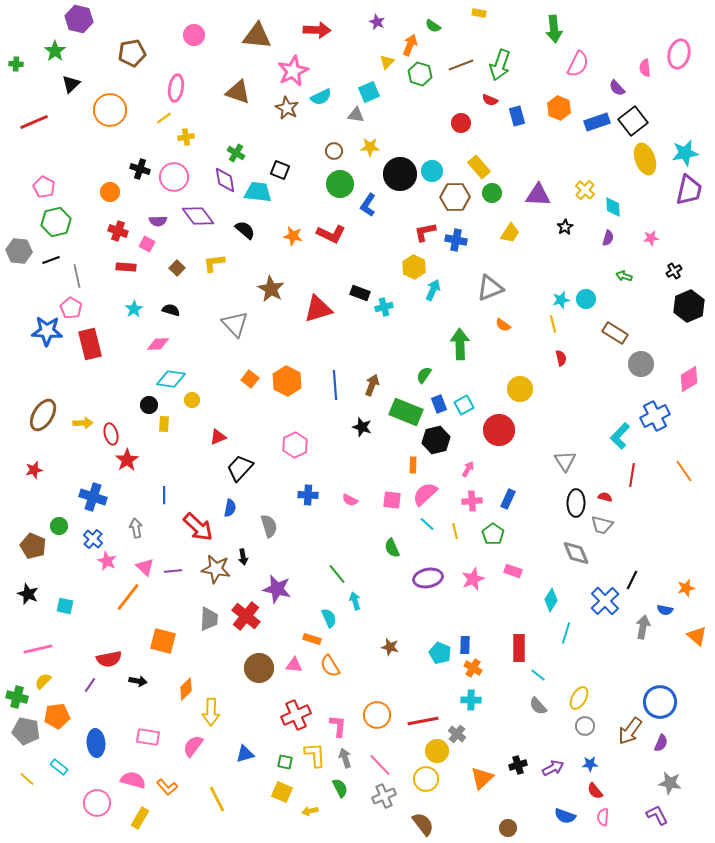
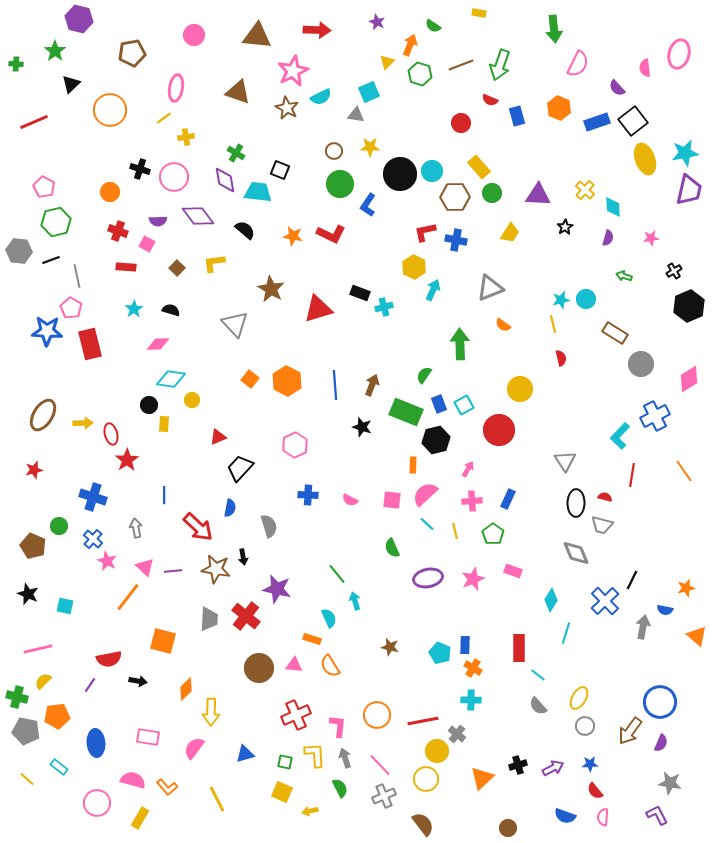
pink semicircle at (193, 746): moved 1 px right, 2 px down
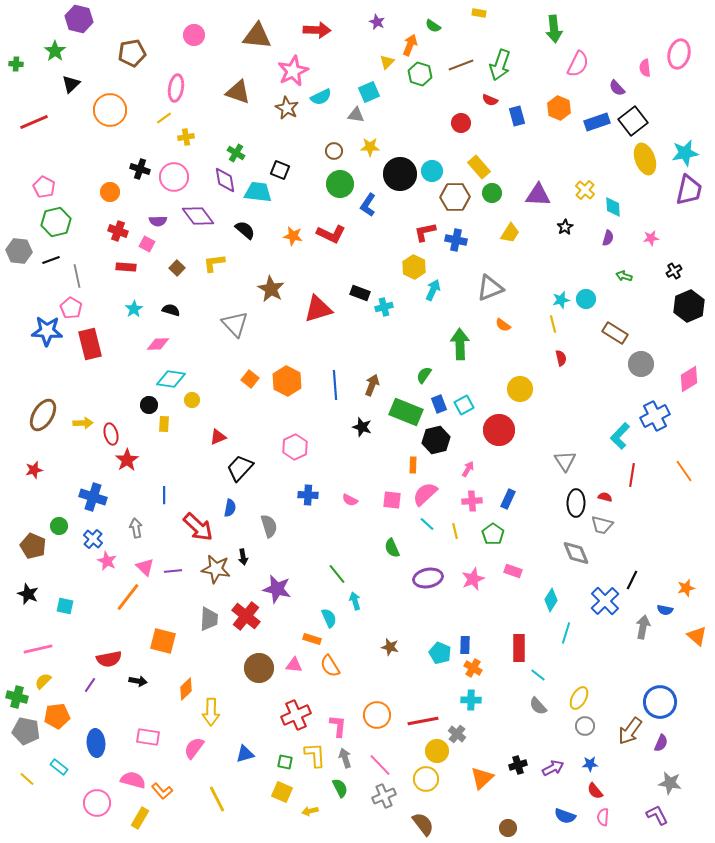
pink hexagon at (295, 445): moved 2 px down
orange L-shape at (167, 787): moved 5 px left, 4 px down
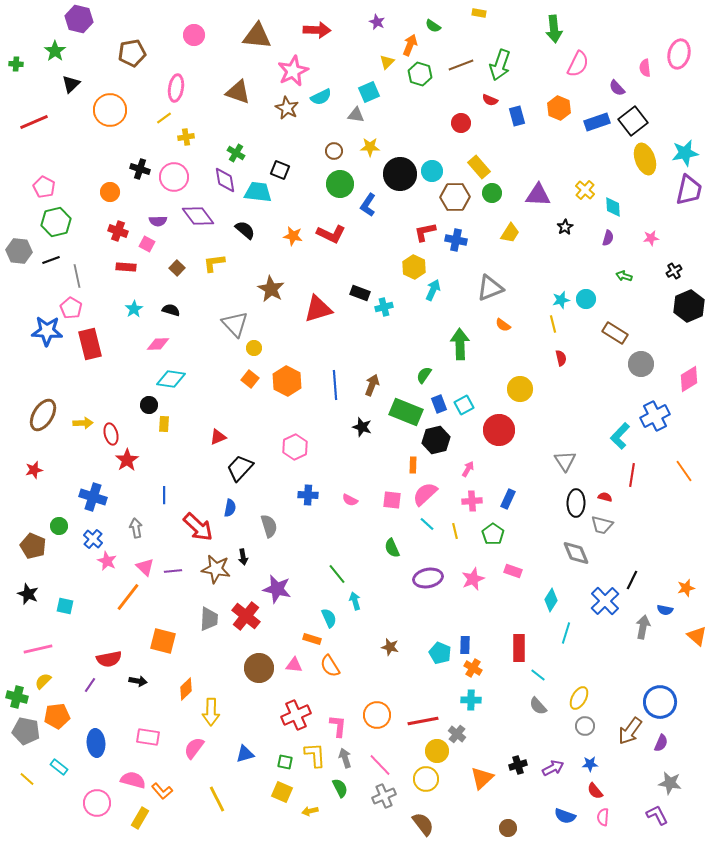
yellow circle at (192, 400): moved 62 px right, 52 px up
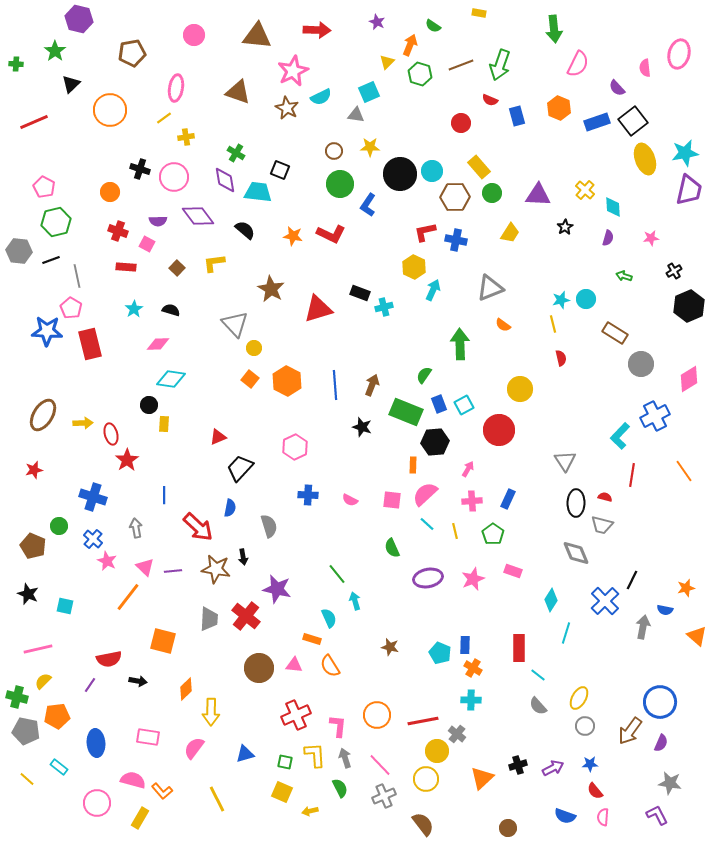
black hexagon at (436, 440): moved 1 px left, 2 px down; rotated 8 degrees clockwise
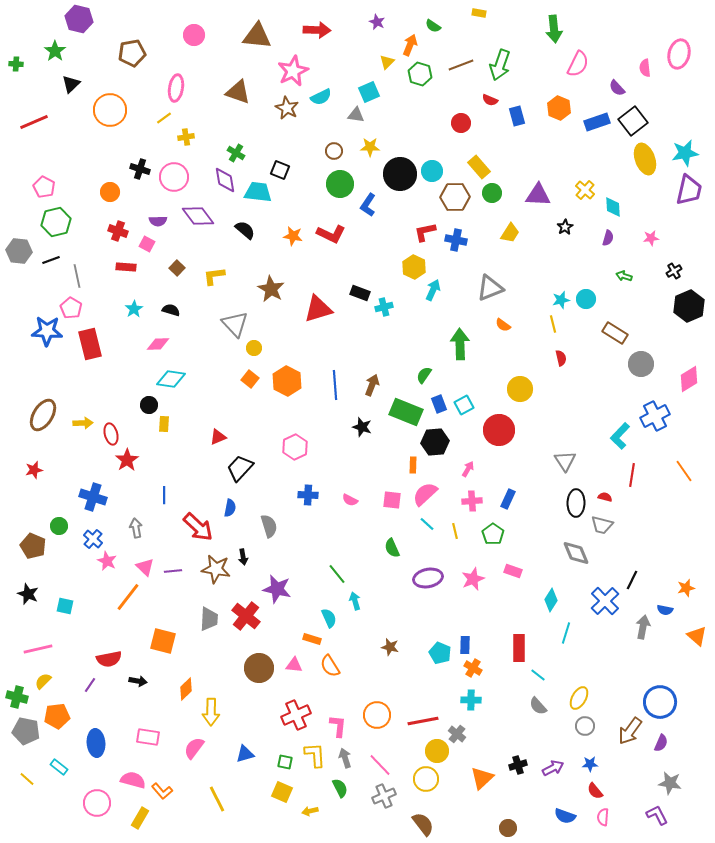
yellow L-shape at (214, 263): moved 13 px down
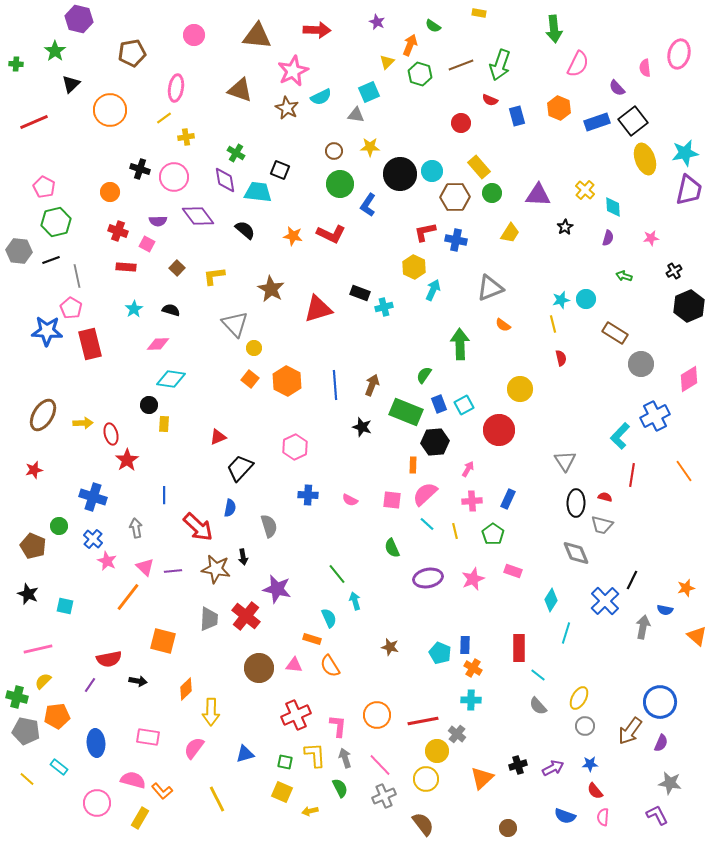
brown triangle at (238, 92): moved 2 px right, 2 px up
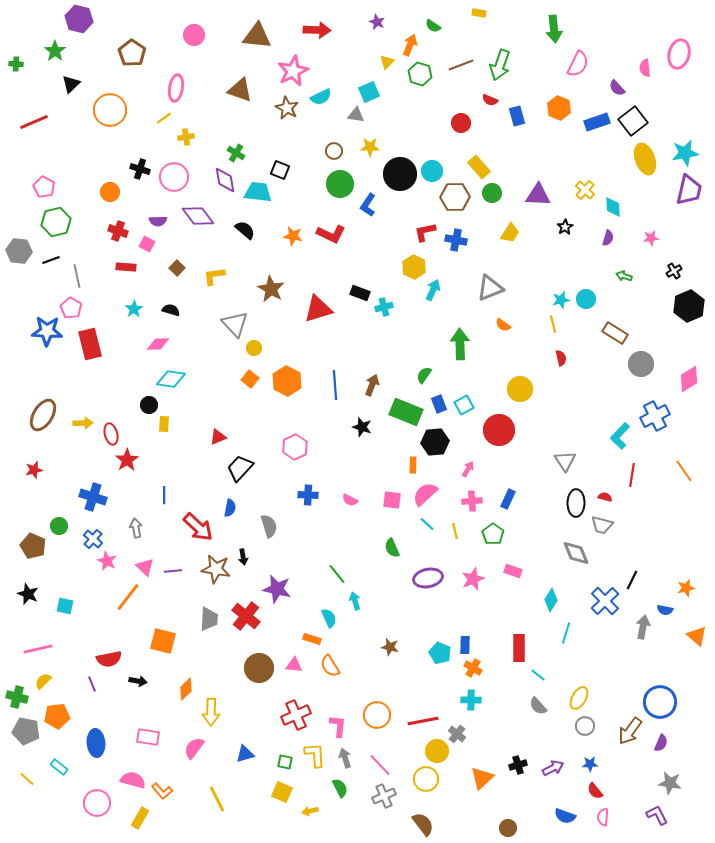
brown pentagon at (132, 53): rotated 28 degrees counterclockwise
purple line at (90, 685): moved 2 px right, 1 px up; rotated 56 degrees counterclockwise
